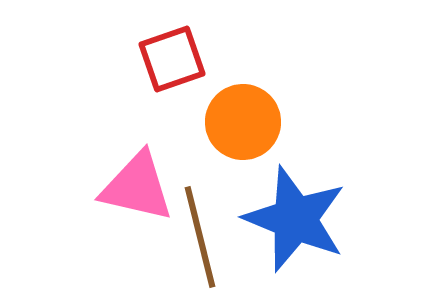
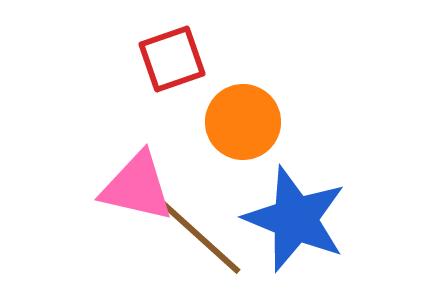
brown line: rotated 34 degrees counterclockwise
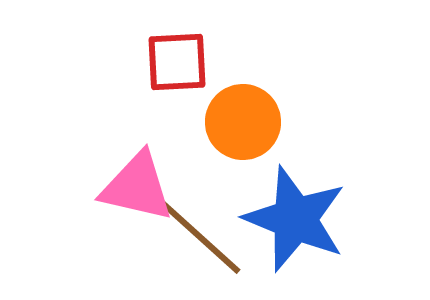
red square: moved 5 px right, 3 px down; rotated 16 degrees clockwise
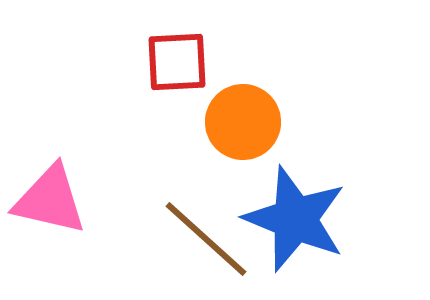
pink triangle: moved 87 px left, 13 px down
brown line: moved 6 px right, 2 px down
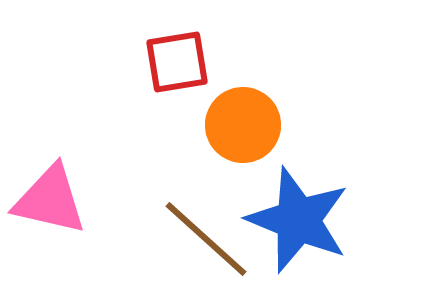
red square: rotated 6 degrees counterclockwise
orange circle: moved 3 px down
blue star: moved 3 px right, 1 px down
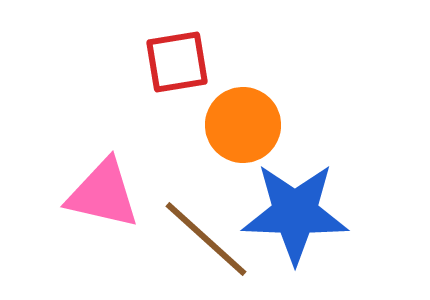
pink triangle: moved 53 px right, 6 px up
blue star: moved 3 px left, 7 px up; rotated 20 degrees counterclockwise
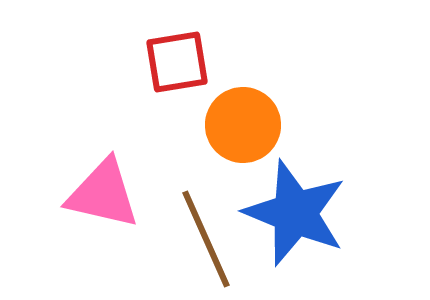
blue star: rotated 20 degrees clockwise
brown line: rotated 24 degrees clockwise
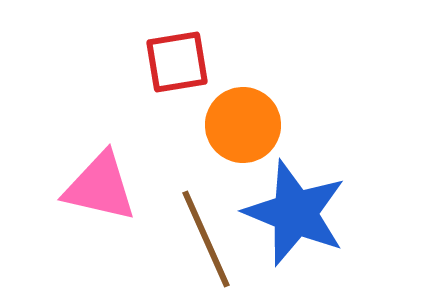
pink triangle: moved 3 px left, 7 px up
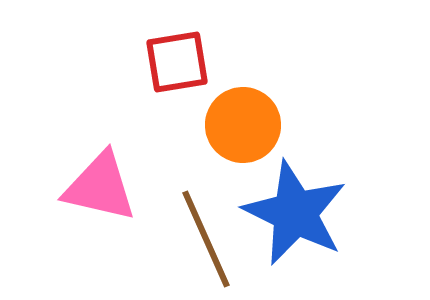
blue star: rotated 4 degrees clockwise
